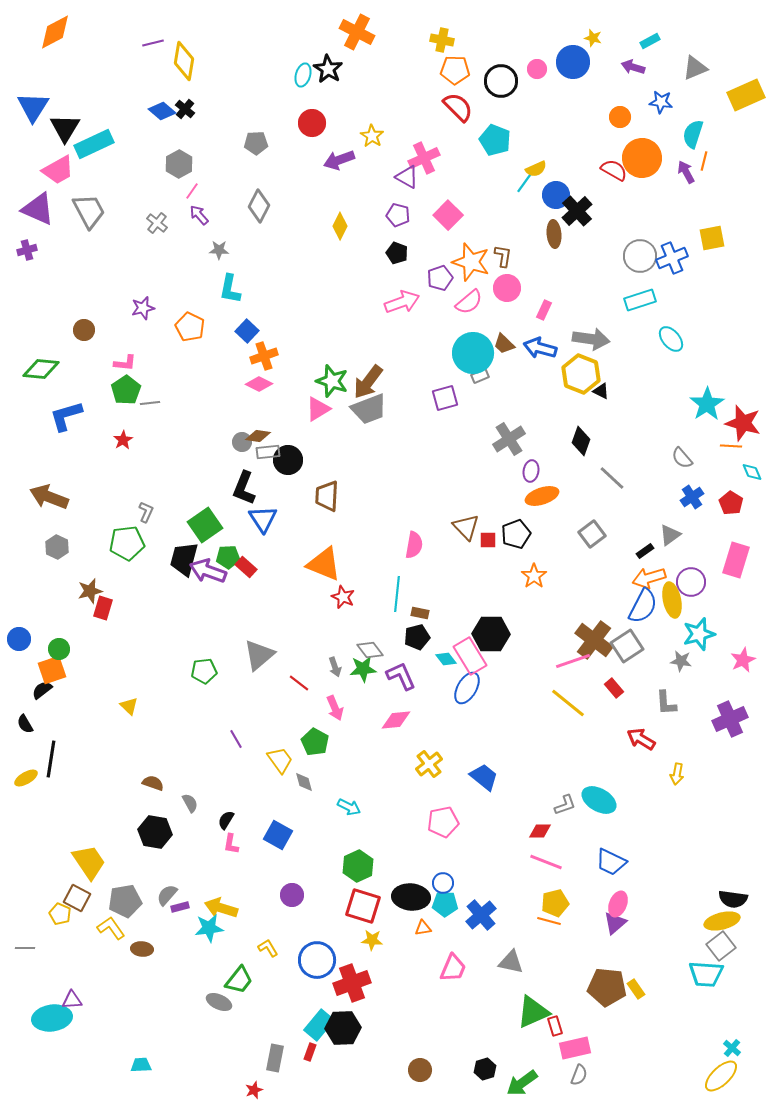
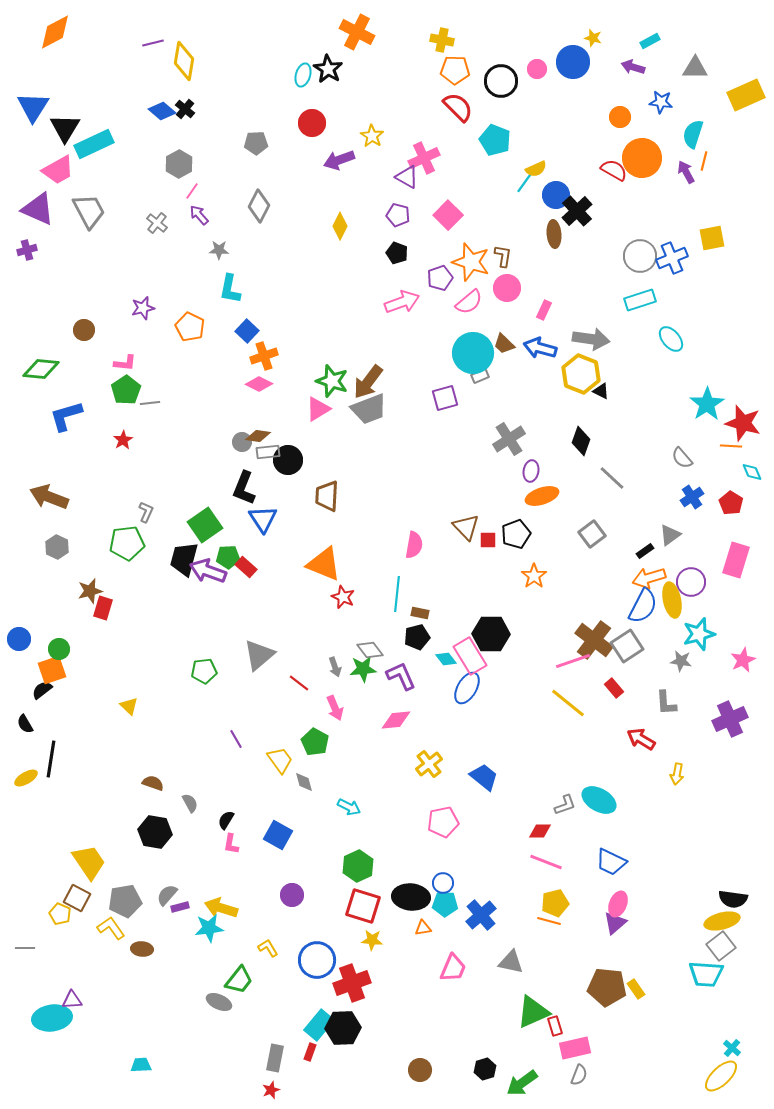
gray triangle at (695, 68): rotated 24 degrees clockwise
red star at (254, 1090): moved 17 px right
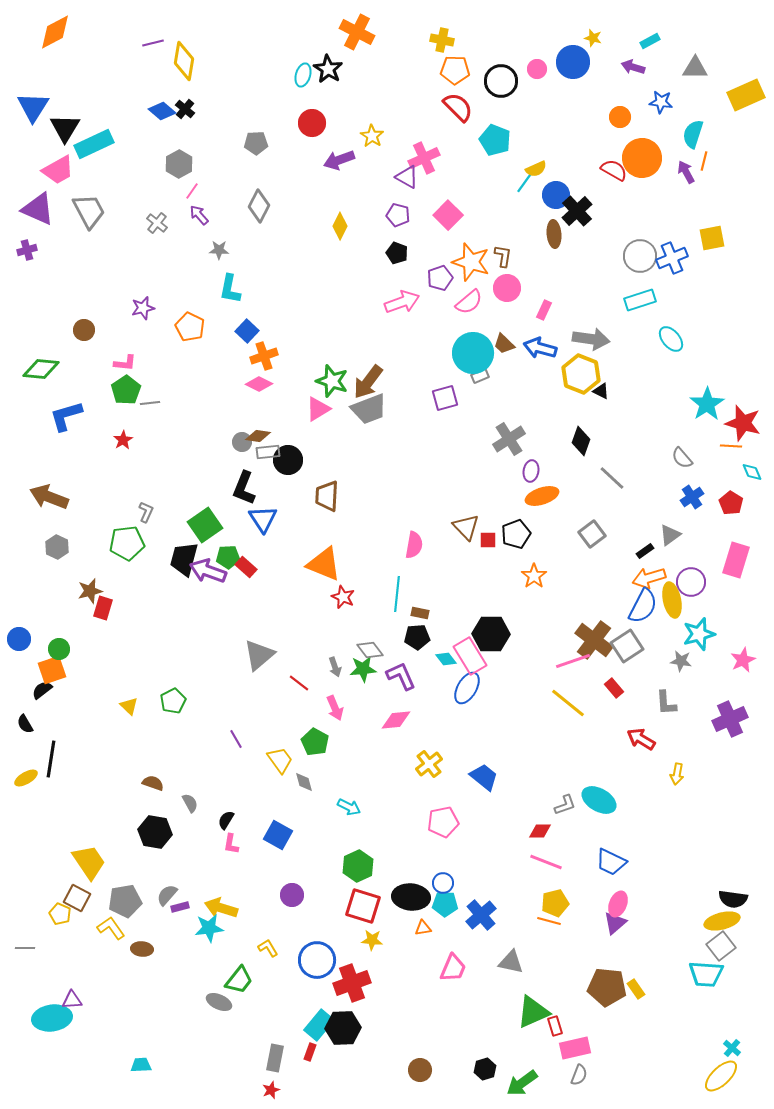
black pentagon at (417, 637): rotated 10 degrees clockwise
green pentagon at (204, 671): moved 31 px left, 30 px down; rotated 20 degrees counterclockwise
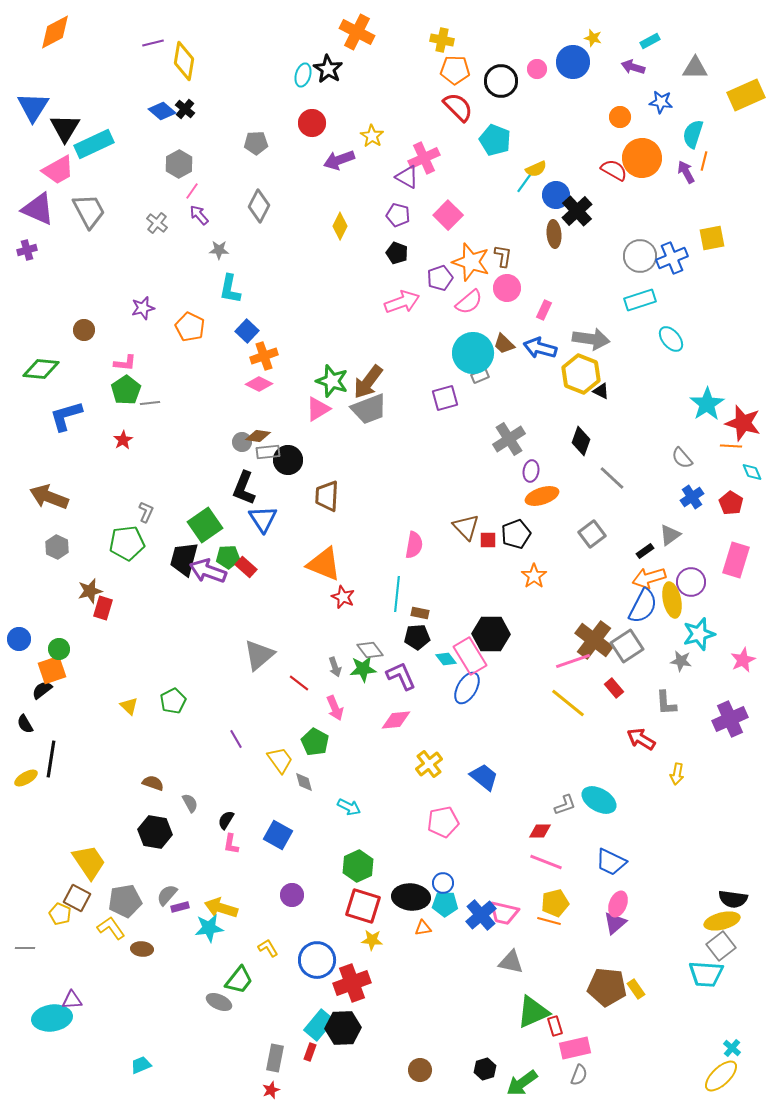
pink trapezoid at (453, 968): moved 51 px right, 55 px up; rotated 80 degrees clockwise
cyan trapezoid at (141, 1065): rotated 20 degrees counterclockwise
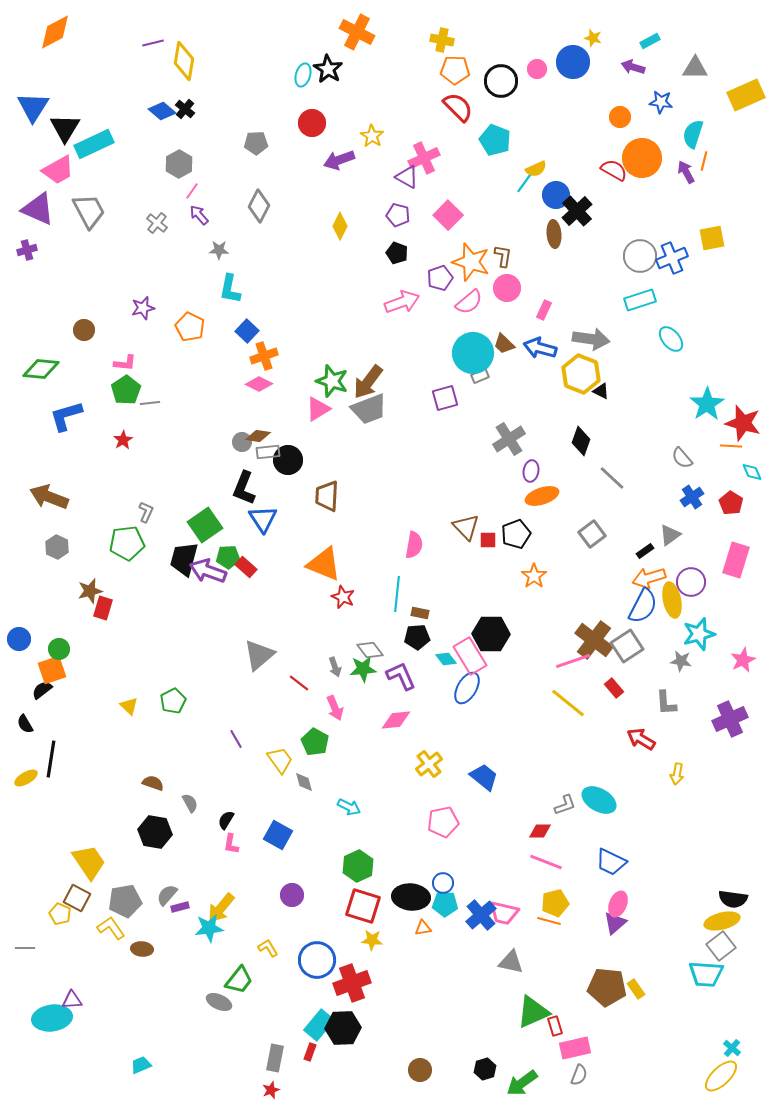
yellow arrow at (221, 908): rotated 68 degrees counterclockwise
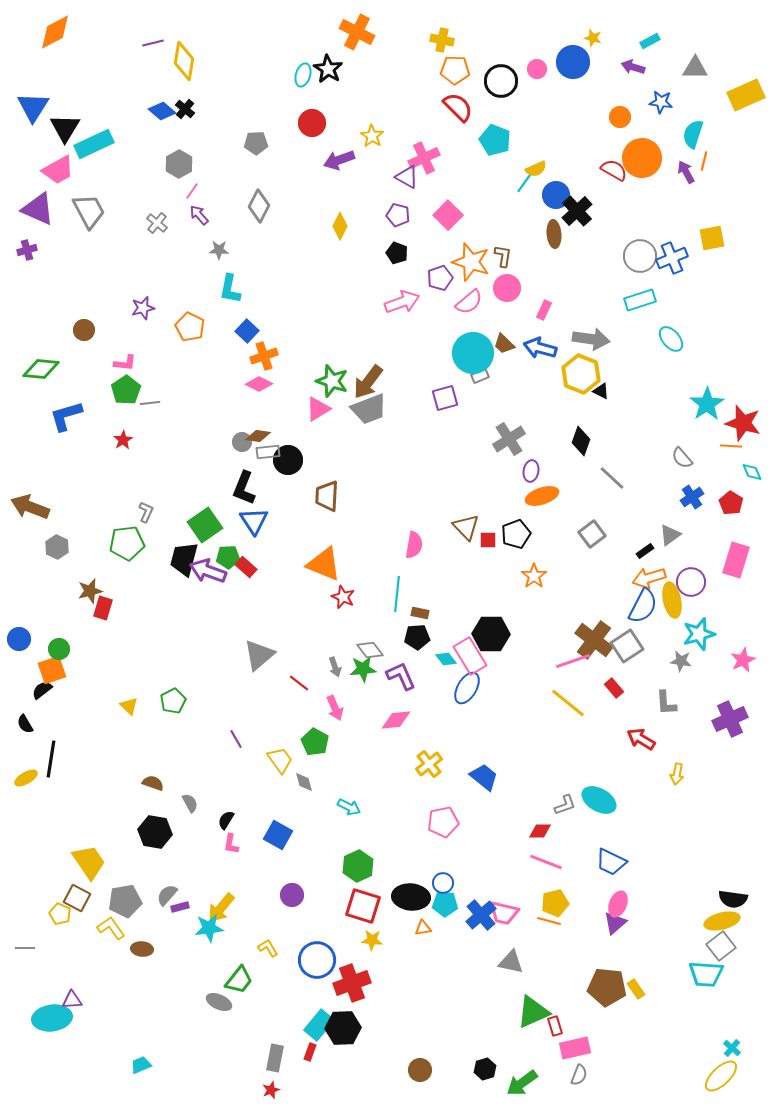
brown arrow at (49, 497): moved 19 px left, 10 px down
blue triangle at (263, 519): moved 9 px left, 2 px down
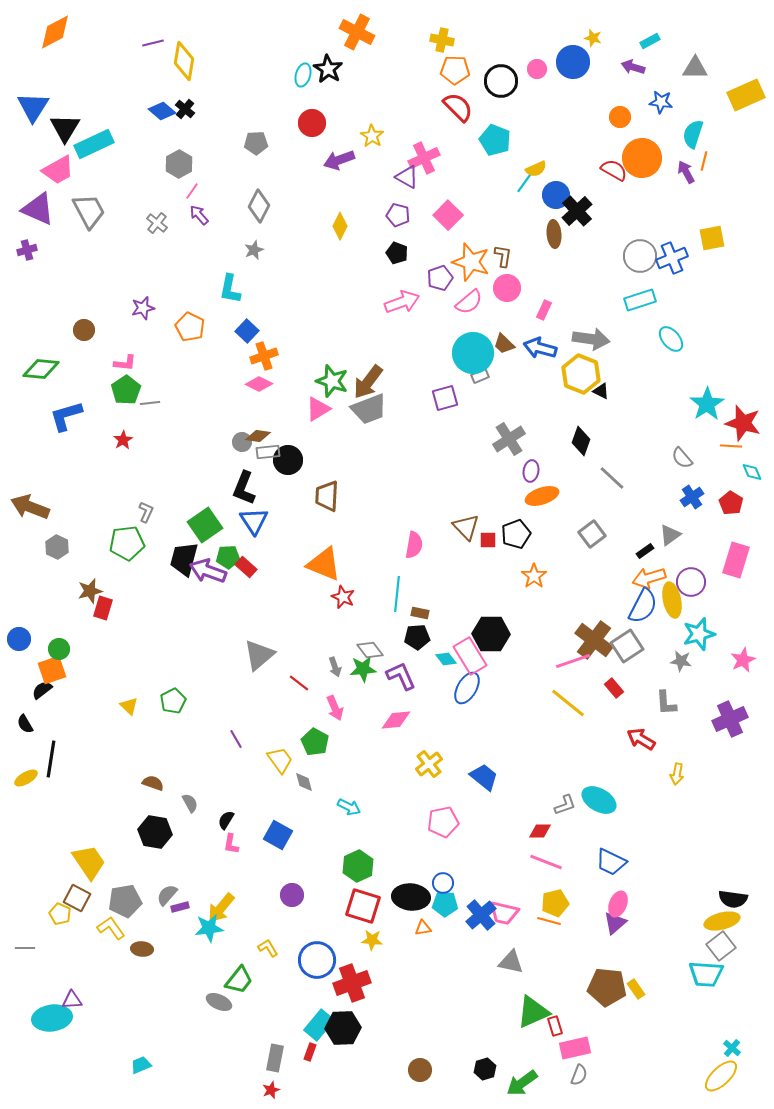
gray star at (219, 250): moved 35 px right; rotated 24 degrees counterclockwise
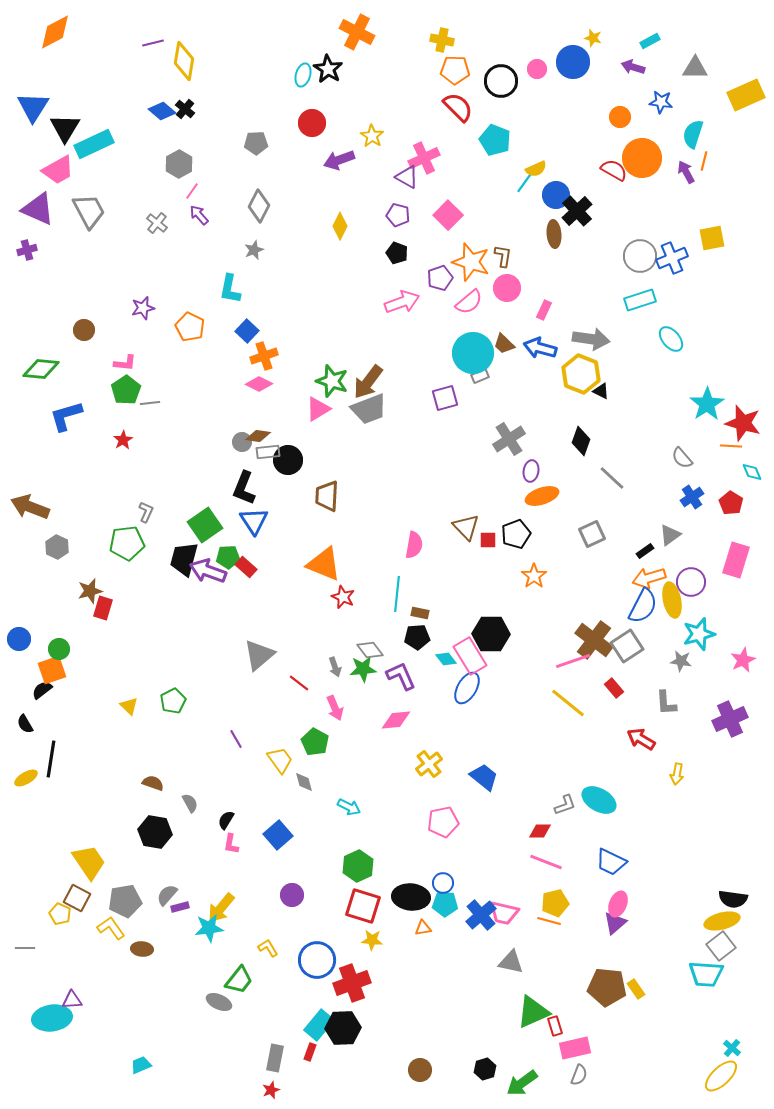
gray square at (592, 534): rotated 12 degrees clockwise
blue square at (278, 835): rotated 20 degrees clockwise
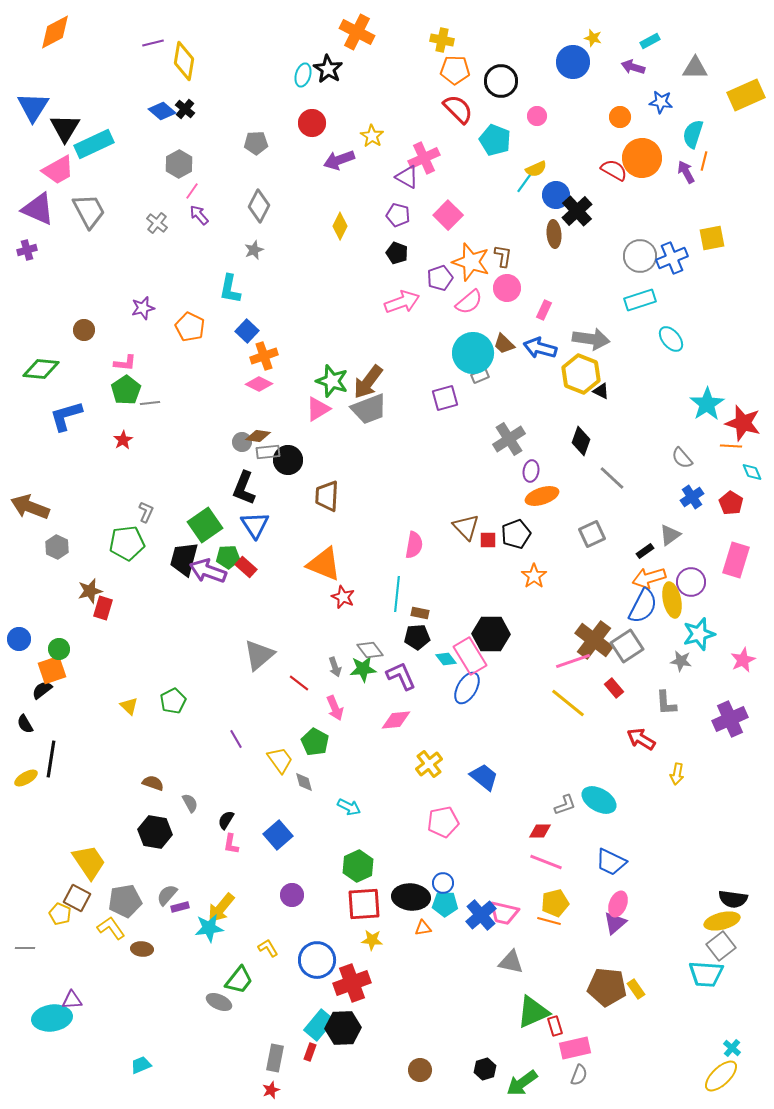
pink circle at (537, 69): moved 47 px down
red semicircle at (458, 107): moved 2 px down
blue triangle at (254, 521): moved 1 px right, 4 px down
red square at (363, 906): moved 1 px right, 2 px up; rotated 21 degrees counterclockwise
